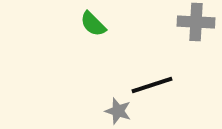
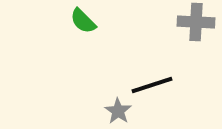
green semicircle: moved 10 px left, 3 px up
gray star: rotated 16 degrees clockwise
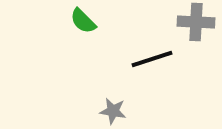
black line: moved 26 px up
gray star: moved 5 px left; rotated 24 degrees counterclockwise
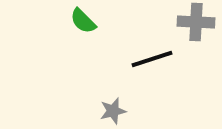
gray star: rotated 24 degrees counterclockwise
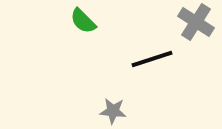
gray cross: rotated 30 degrees clockwise
gray star: rotated 20 degrees clockwise
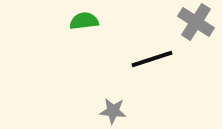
green semicircle: moved 1 px right; rotated 128 degrees clockwise
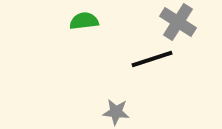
gray cross: moved 18 px left
gray star: moved 3 px right, 1 px down
